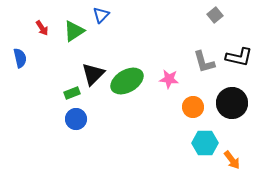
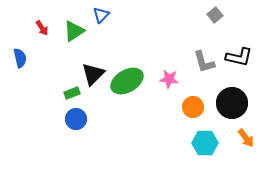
orange arrow: moved 14 px right, 22 px up
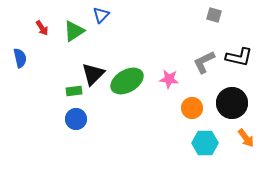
gray square: moved 1 px left; rotated 35 degrees counterclockwise
gray L-shape: rotated 80 degrees clockwise
green rectangle: moved 2 px right, 2 px up; rotated 14 degrees clockwise
orange circle: moved 1 px left, 1 px down
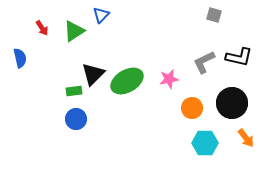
pink star: rotated 18 degrees counterclockwise
